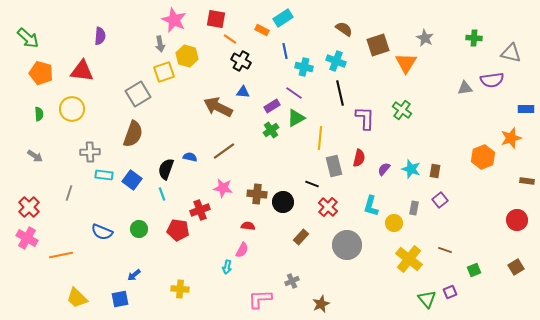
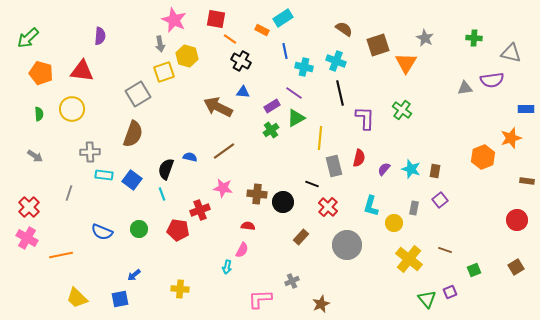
green arrow at (28, 38): rotated 95 degrees clockwise
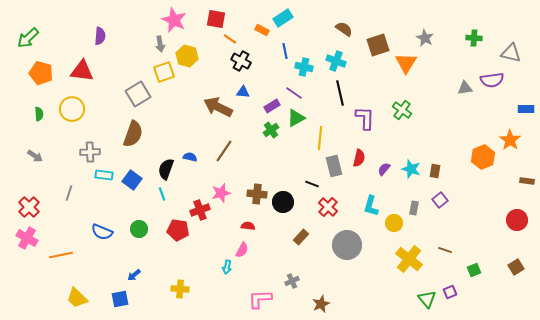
orange star at (511, 138): moved 1 px left, 2 px down; rotated 20 degrees counterclockwise
brown line at (224, 151): rotated 20 degrees counterclockwise
pink star at (223, 188): moved 2 px left, 5 px down; rotated 24 degrees counterclockwise
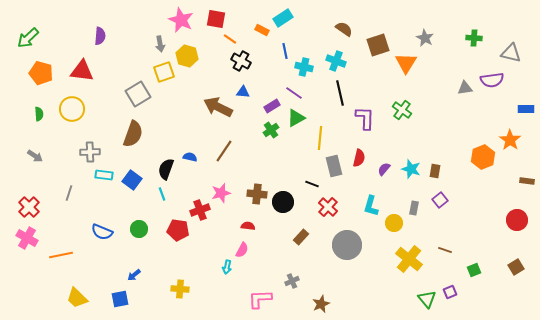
pink star at (174, 20): moved 7 px right
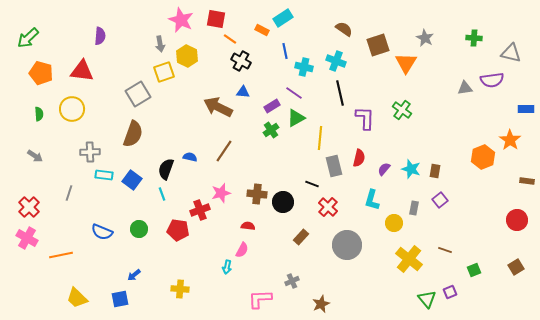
yellow hexagon at (187, 56): rotated 10 degrees clockwise
cyan L-shape at (371, 206): moved 1 px right, 6 px up
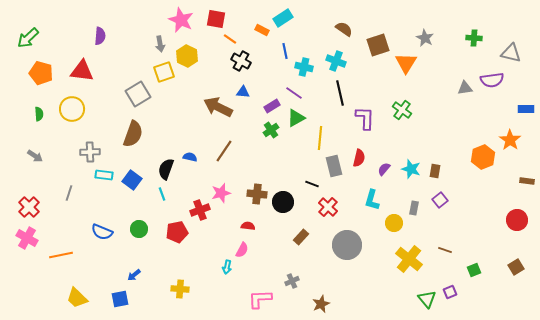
red pentagon at (178, 230): moved 1 px left, 2 px down; rotated 20 degrees counterclockwise
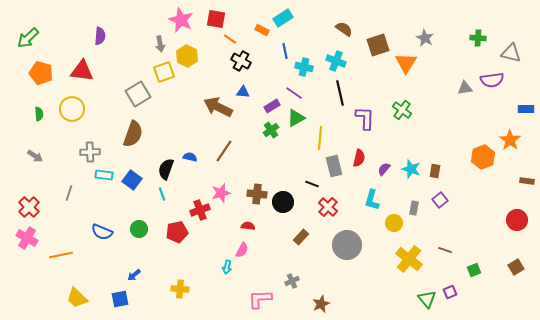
green cross at (474, 38): moved 4 px right
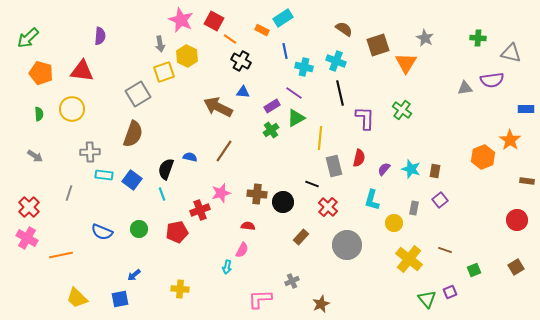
red square at (216, 19): moved 2 px left, 2 px down; rotated 18 degrees clockwise
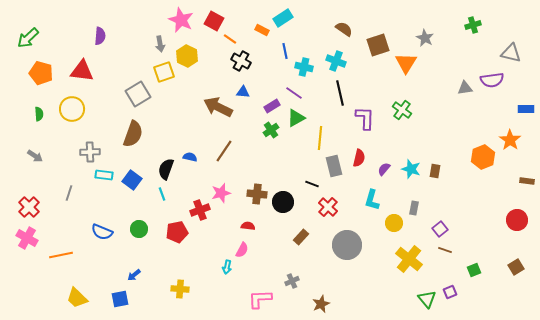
green cross at (478, 38): moved 5 px left, 13 px up; rotated 21 degrees counterclockwise
purple square at (440, 200): moved 29 px down
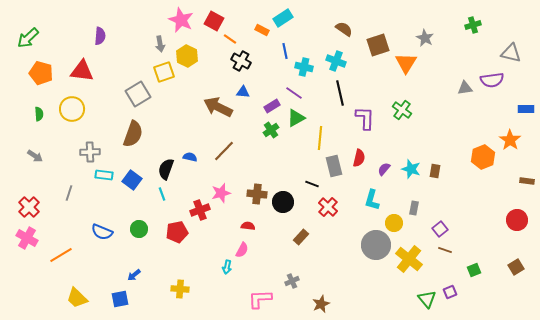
brown line at (224, 151): rotated 10 degrees clockwise
gray circle at (347, 245): moved 29 px right
orange line at (61, 255): rotated 20 degrees counterclockwise
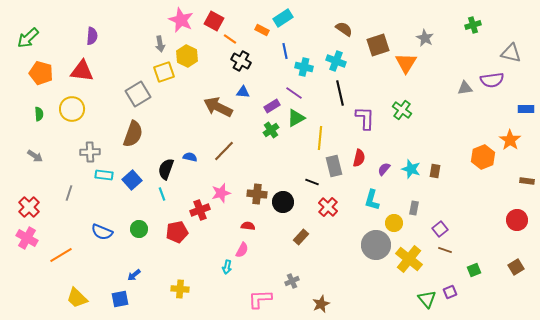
purple semicircle at (100, 36): moved 8 px left
blue square at (132, 180): rotated 12 degrees clockwise
black line at (312, 184): moved 2 px up
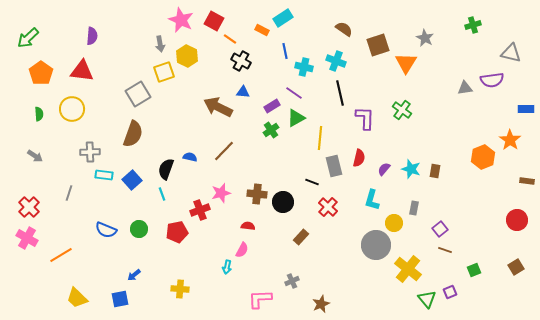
orange pentagon at (41, 73): rotated 20 degrees clockwise
blue semicircle at (102, 232): moved 4 px right, 2 px up
yellow cross at (409, 259): moved 1 px left, 10 px down
